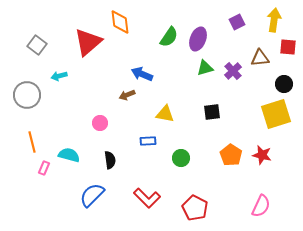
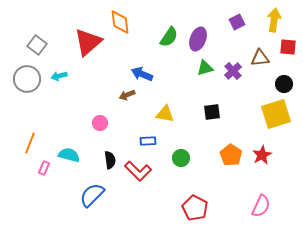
gray circle: moved 16 px up
orange line: moved 2 px left, 1 px down; rotated 35 degrees clockwise
red star: rotated 30 degrees clockwise
red L-shape: moved 9 px left, 27 px up
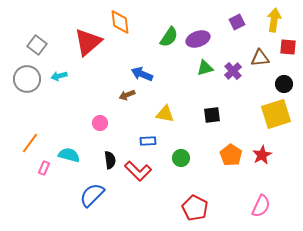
purple ellipse: rotated 50 degrees clockwise
black square: moved 3 px down
orange line: rotated 15 degrees clockwise
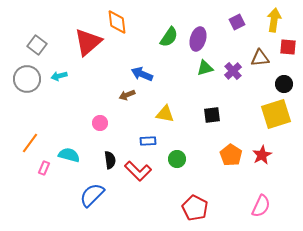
orange diamond: moved 3 px left
purple ellipse: rotated 55 degrees counterclockwise
green circle: moved 4 px left, 1 px down
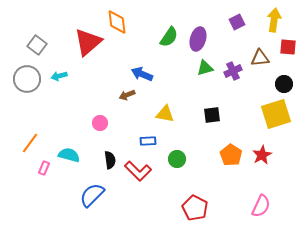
purple cross: rotated 18 degrees clockwise
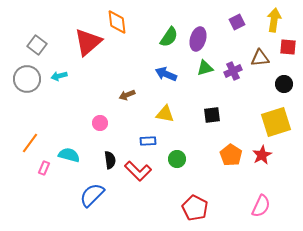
blue arrow: moved 24 px right
yellow square: moved 8 px down
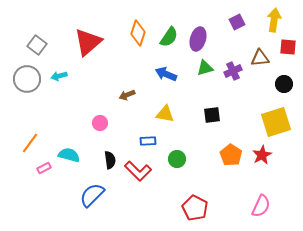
orange diamond: moved 21 px right, 11 px down; rotated 25 degrees clockwise
pink rectangle: rotated 40 degrees clockwise
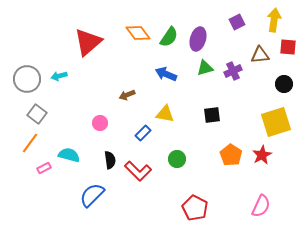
orange diamond: rotated 55 degrees counterclockwise
gray square: moved 69 px down
brown triangle: moved 3 px up
blue rectangle: moved 5 px left, 8 px up; rotated 42 degrees counterclockwise
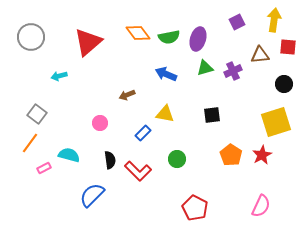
green semicircle: rotated 45 degrees clockwise
gray circle: moved 4 px right, 42 px up
